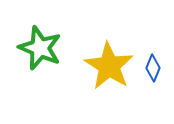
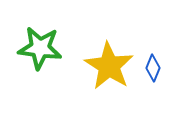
green star: rotated 15 degrees counterclockwise
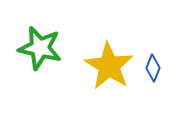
green star: rotated 6 degrees clockwise
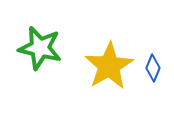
yellow star: rotated 9 degrees clockwise
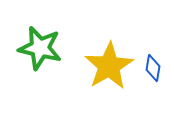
blue diamond: rotated 12 degrees counterclockwise
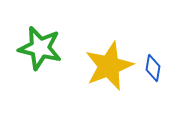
yellow star: rotated 9 degrees clockwise
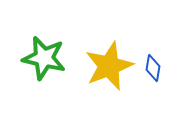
green star: moved 4 px right, 10 px down
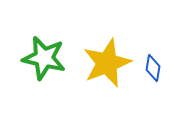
yellow star: moved 2 px left, 3 px up
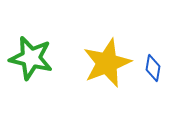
green star: moved 13 px left
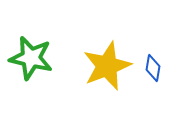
yellow star: moved 3 px down
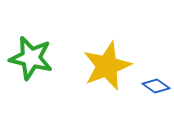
blue diamond: moved 3 px right, 18 px down; rotated 64 degrees counterclockwise
